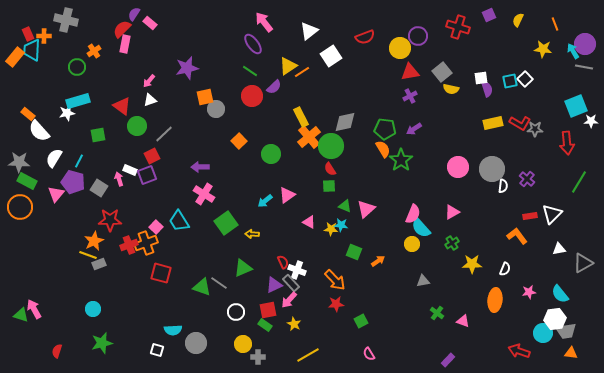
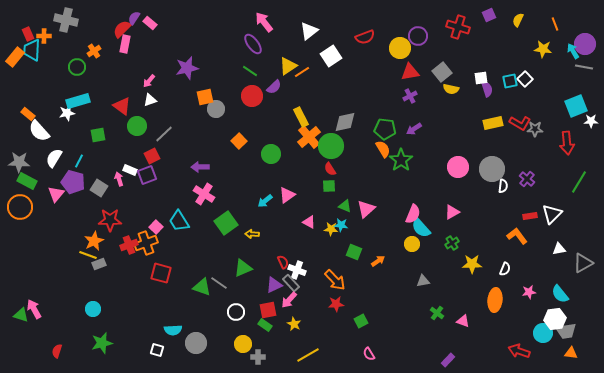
purple semicircle at (134, 14): moved 4 px down
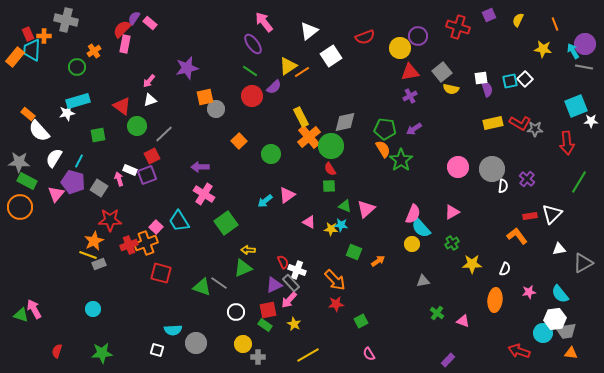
yellow arrow at (252, 234): moved 4 px left, 16 px down
green star at (102, 343): moved 10 px down; rotated 10 degrees clockwise
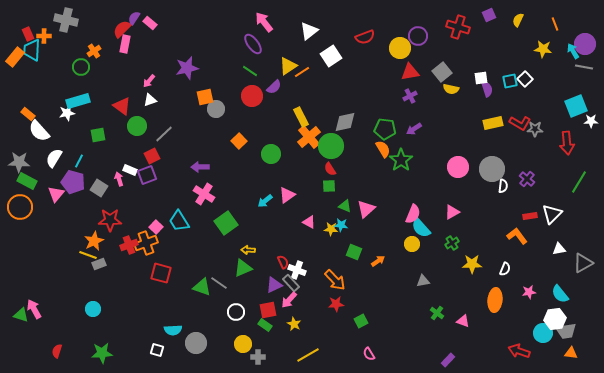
green circle at (77, 67): moved 4 px right
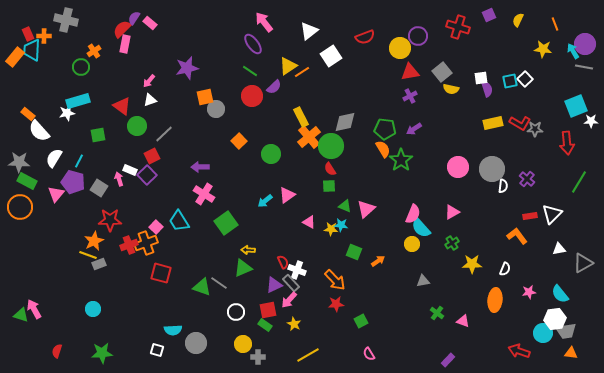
purple square at (147, 175): rotated 24 degrees counterclockwise
